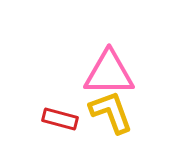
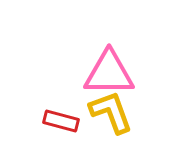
red rectangle: moved 1 px right, 2 px down
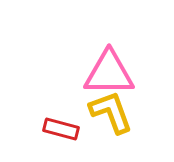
red rectangle: moved 8 px down
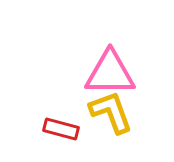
pink triangle: moved 1 px right
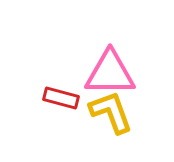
red rectangle: moved 31 px up
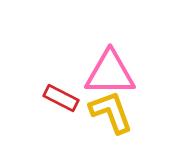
red rectangle: rotated 12 degrees clockwise
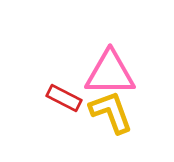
red rectangle: moved 3 px right
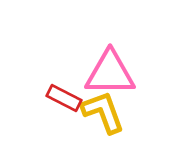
yellow L-shape: moved 8 px left
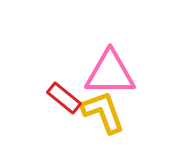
red rectangle: rotated 12 degrees clockwise
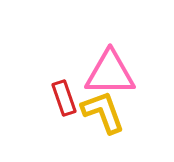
red rectangle: rotated 32 degrees clockwise
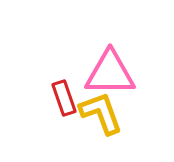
yellow L-shape: moved 2 px left, 1 px down
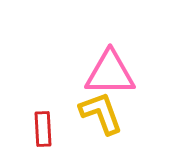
red rectangle: moved 21 px left, 31 px down; rotated 16 degrees clockwise
